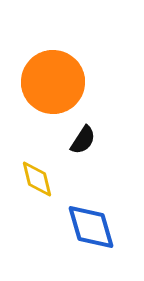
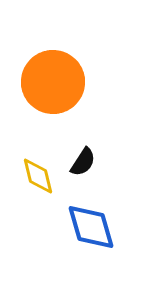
black semicircle: moved 22 px down
yellow diamond: moved 1 px right, 3 px up
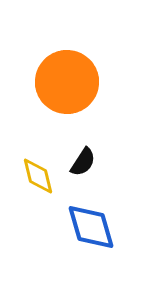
orange circle: moved 14 px right
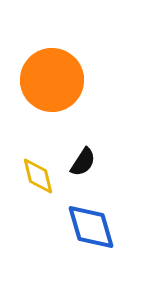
orange circle: moved 15 px left, 2 px up
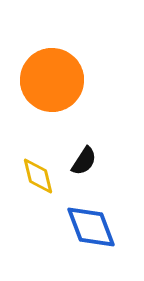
black semicircle: moved 1 px right, 1 px up
blue diamond: rotated 4 degrees counterclockwise
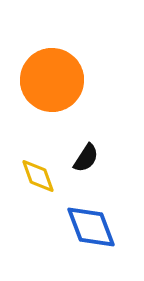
black semicircle: moved 2 px right, 3 px up
yellow diamond: rotated 6 degrees counterclockwise
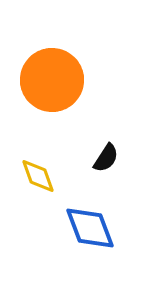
black semicircle: moved 20 px right
blue diamond: moved 1 px left, 1 px down
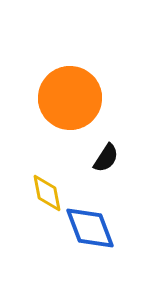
orange circle: moved 18 px right, 18 px down
yellow diamond: moved 9 px right, 17 px down; rotated 9 degrees clockwise
